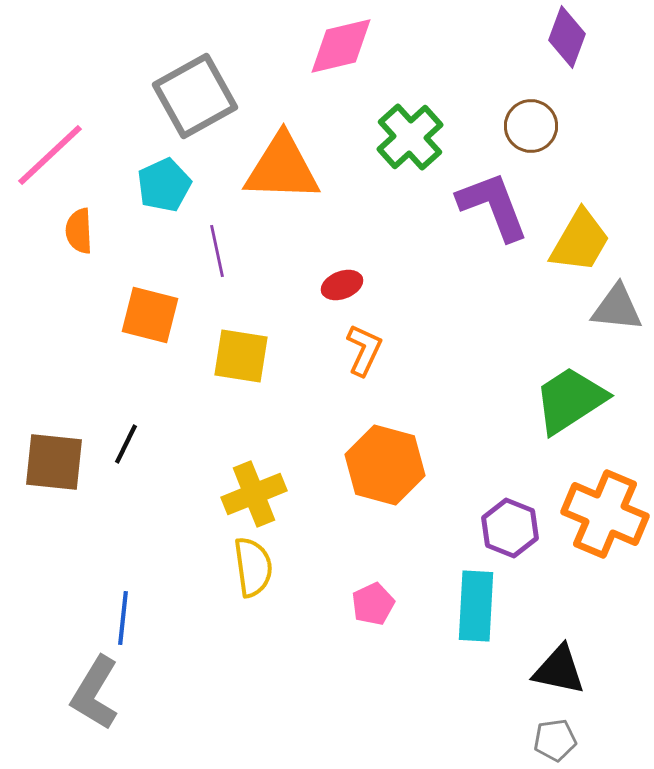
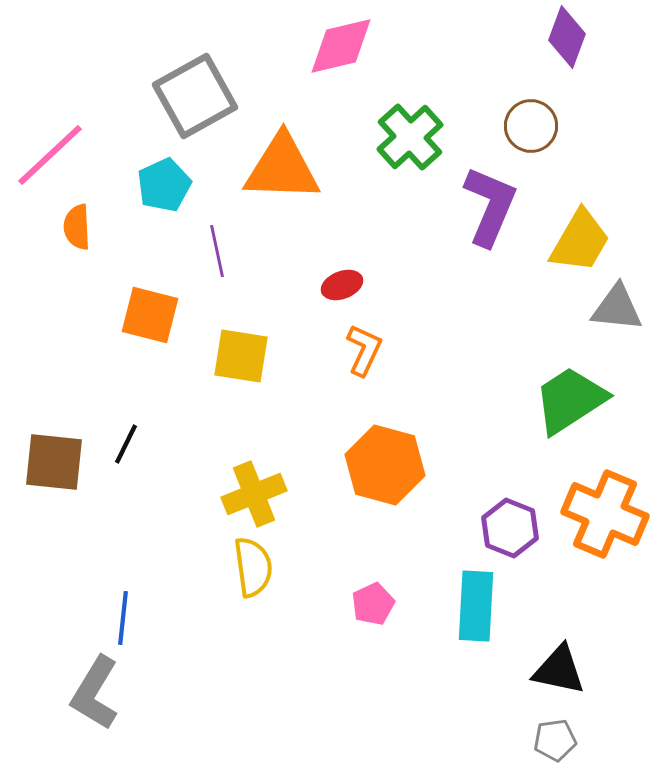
purple L-shape: moved 3 px left; rotated 44 degrees clockwise
orange semicircle: moved 2 px left, 4 px up
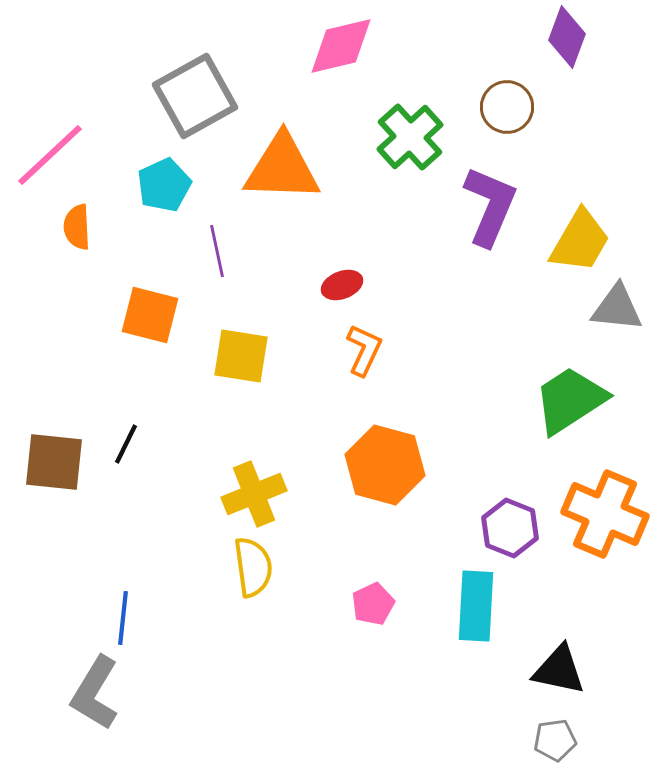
brown circle: moved 24 px left, 19 px up
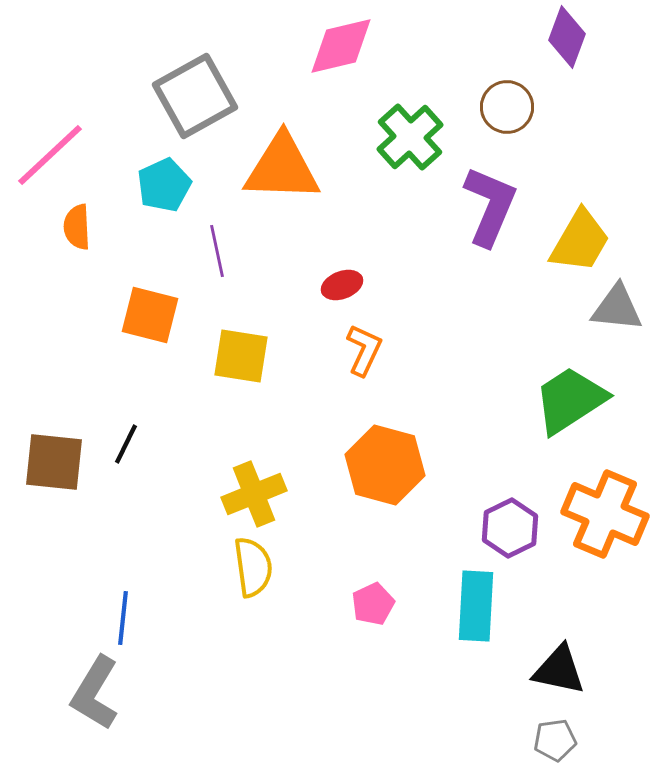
purple hexagon: rotated 12 degrees clockwise
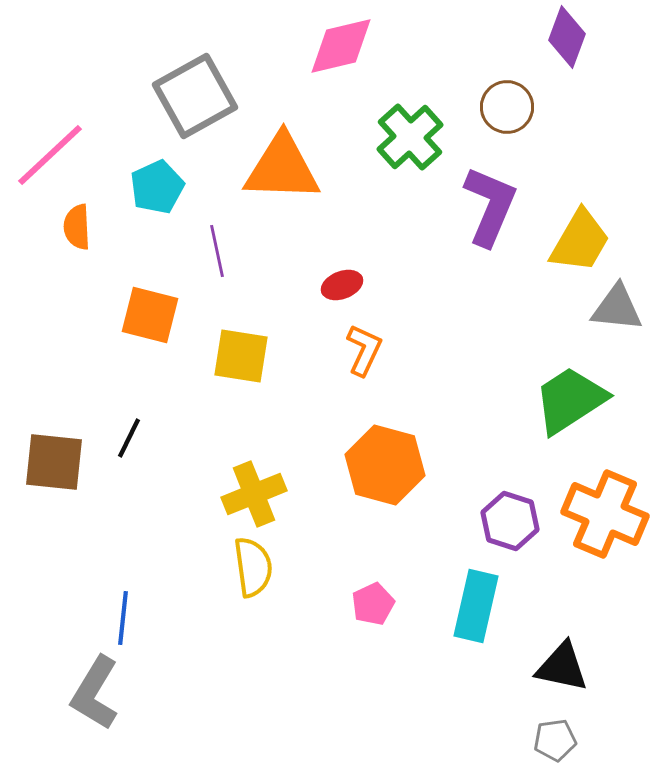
cyan pentagon: moved 7 px left, 2 px down
black line: moved 3 px right, 6 px up
purple hexagon: moved 7 px up; rotated 16 degrees counterclockwise
cyan rectangle: rotated 10 degrees clockwise
black triangle: moved 3 px right, 3 px up
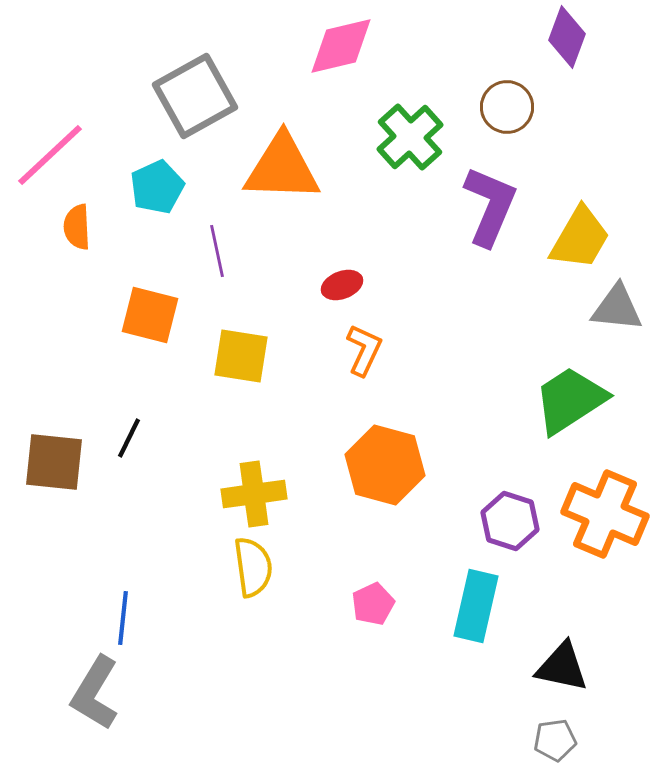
yellow trapezoid: moved 3 px up
yellow cross: rotated 14 degrees clockwise
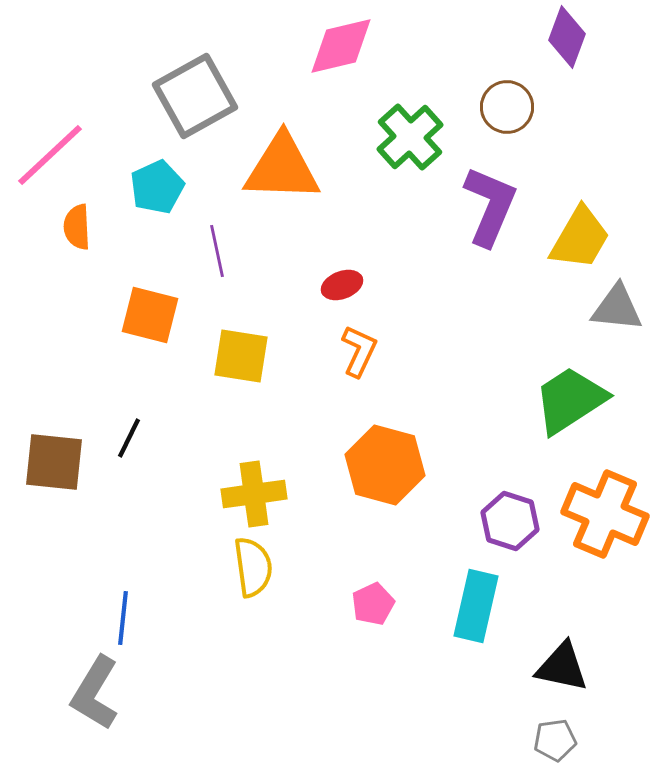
orange L-shape: moved 5 px left, 1 px down
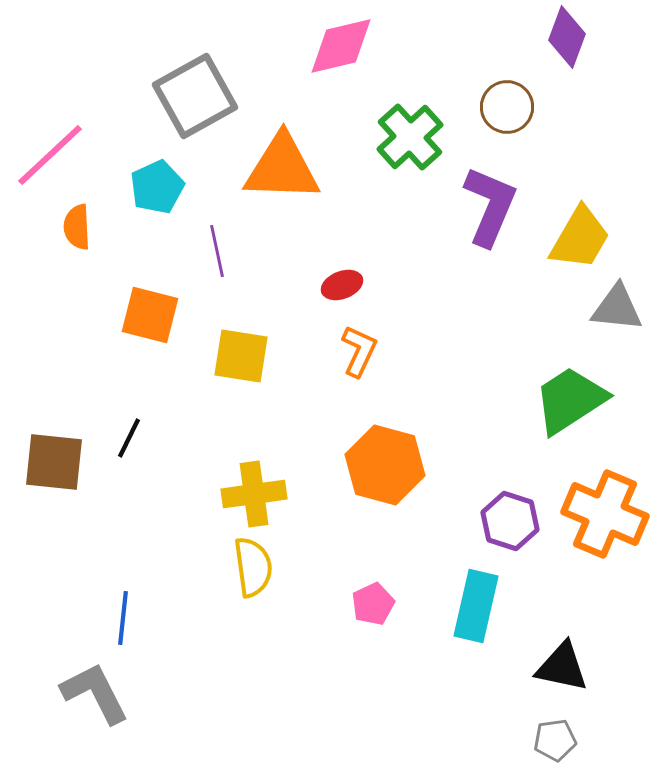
gray L-shape: rotated 122 degrees clockwise
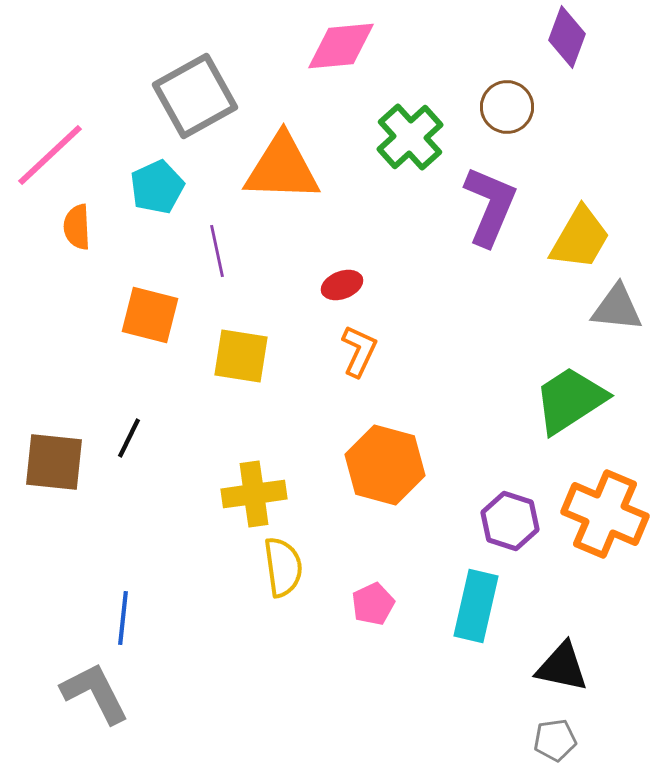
pink diamond: rotated 8 degrees clockwise
yellow semicircle: moved 30 px right
